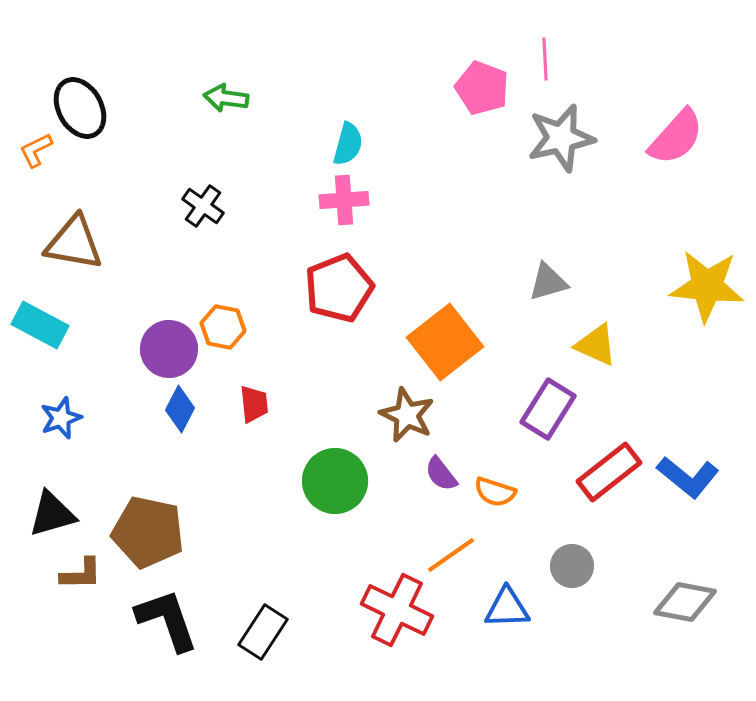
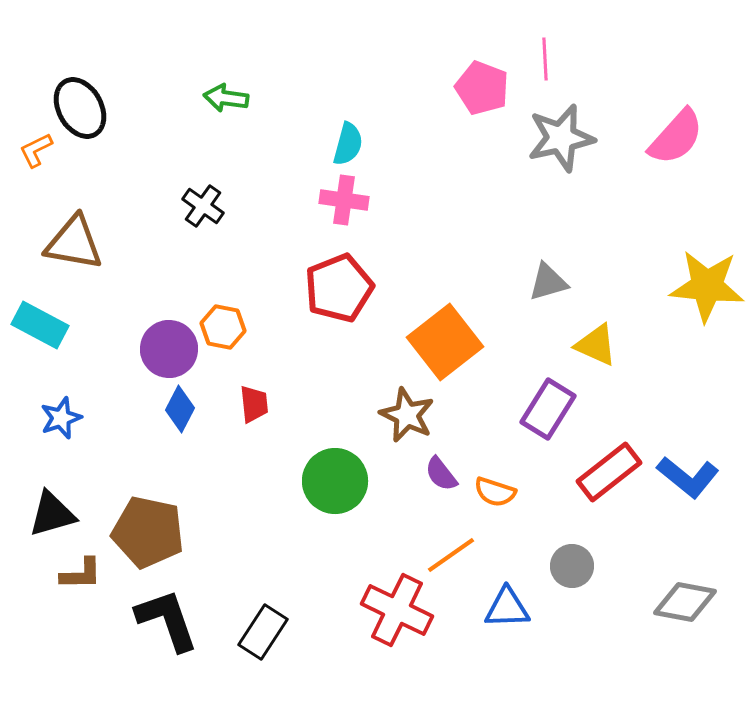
pink cross: rotated 12 degrees clockwise
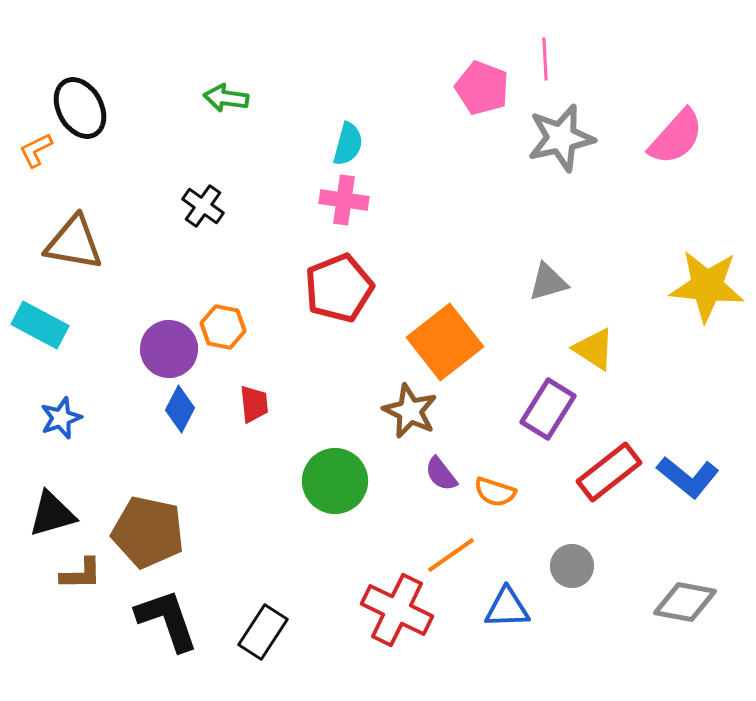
yellow triangle: moved 2 px left, 4 px down; rotated 9 degrees clockwise
brown star: moved 3 px right, 4 px up
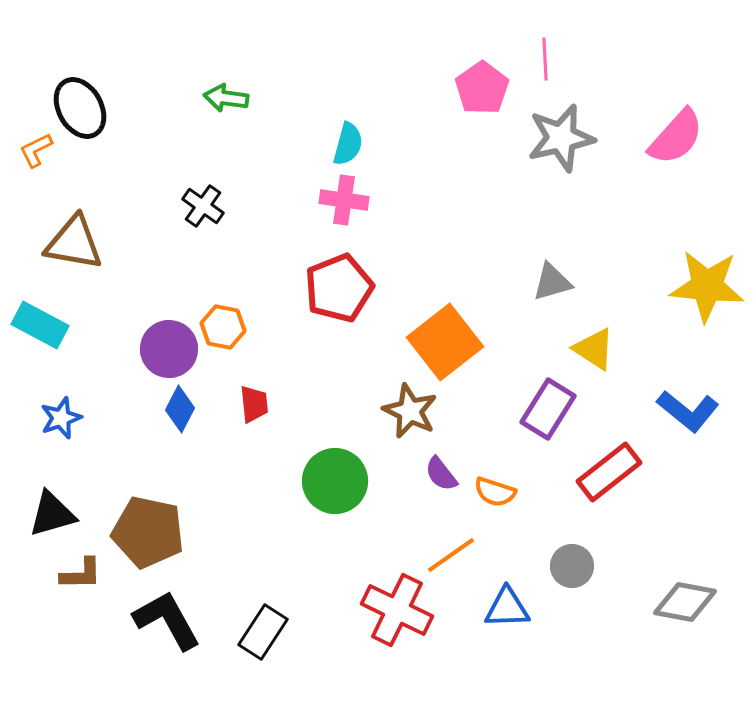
pink pentagon: rotated 16 degrees clockwise
gray triangle: moved 4 px right
blue L-shape: moved 66 px up
black L-shape: rotated 10 degrees counterclockwise
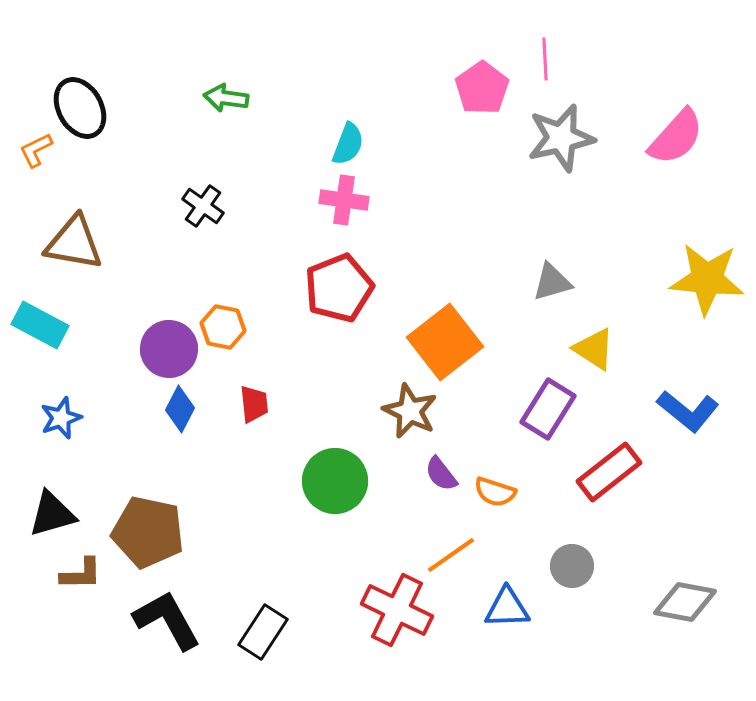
cyan semicircle: rotated 6 degrees clockwise
yellow star: moved 7 px up
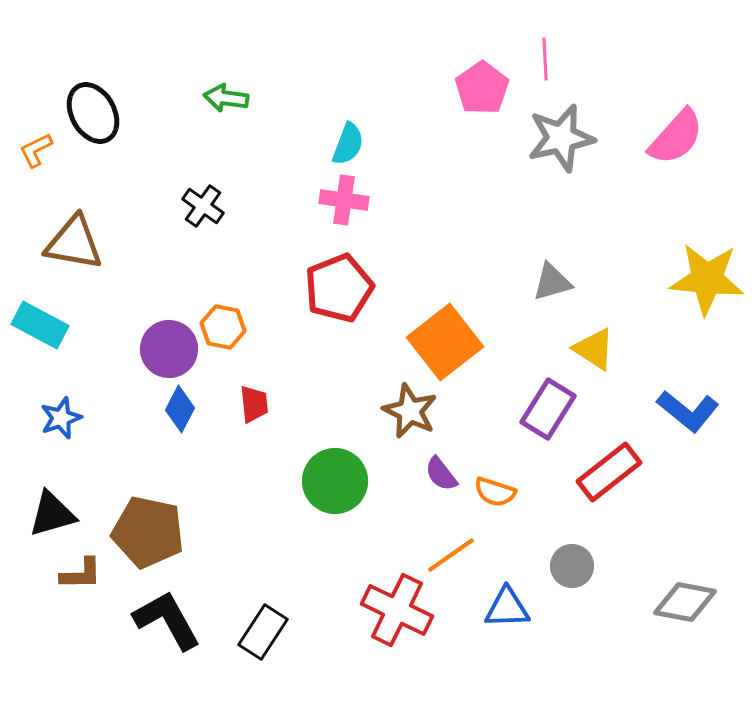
black ellipse: moved 13 px right, 5 px down
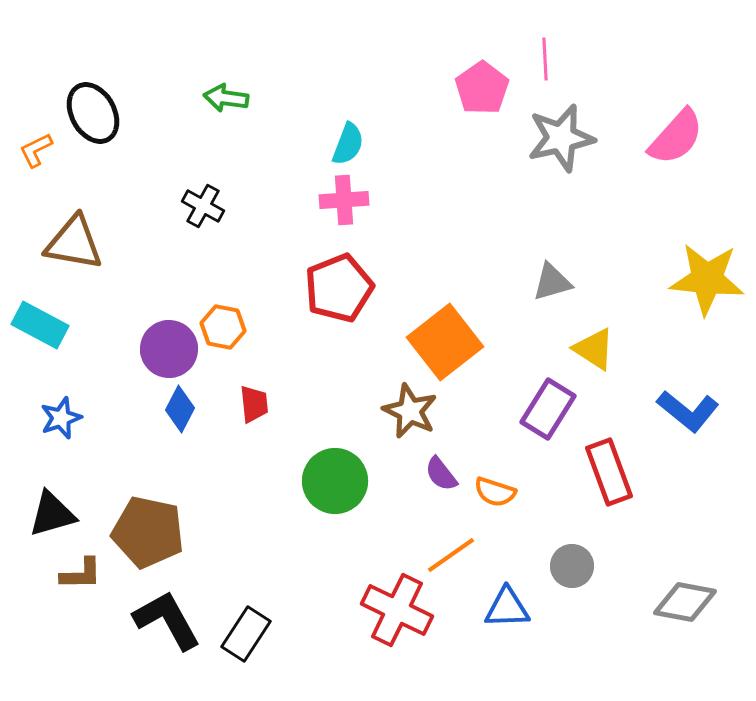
pink cross: rotated 12 degrees counterclockwise
black cross: rotated 6 degrees counterclockwise
red rectangle: rotated 72 degrees counterclockwise
black rectangle: moved 17 px left, 2 px down
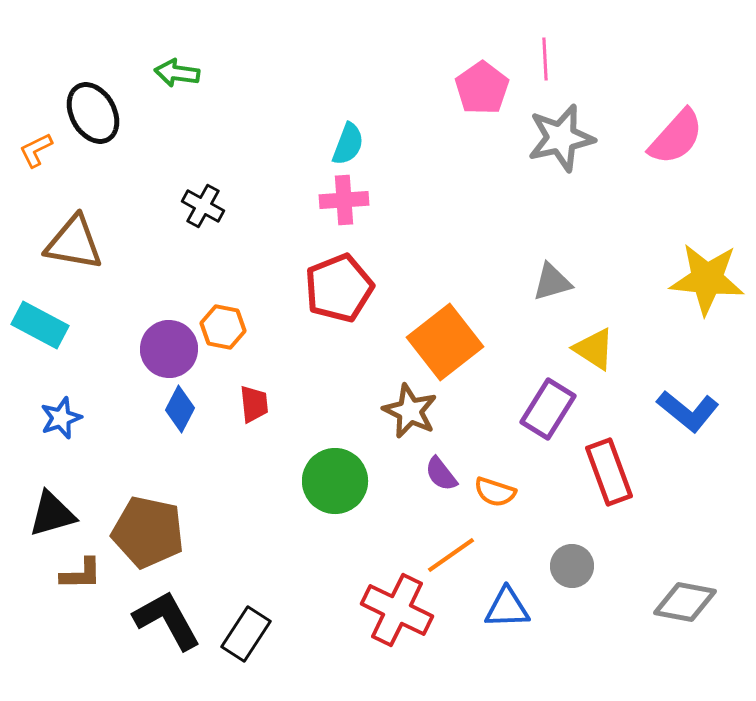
green arrow: moved 49 px left, 25 px up
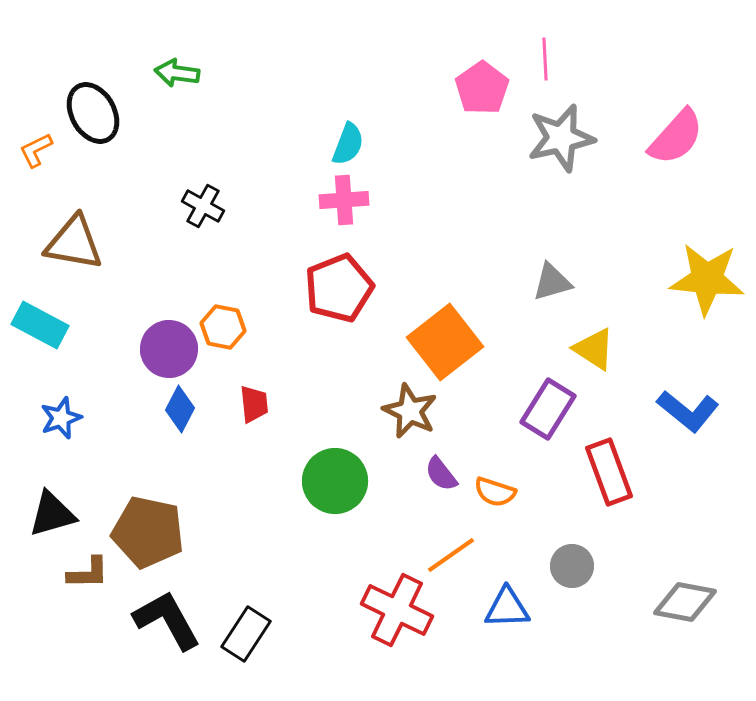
brown L-shape: moved 7 px right, 1 px up
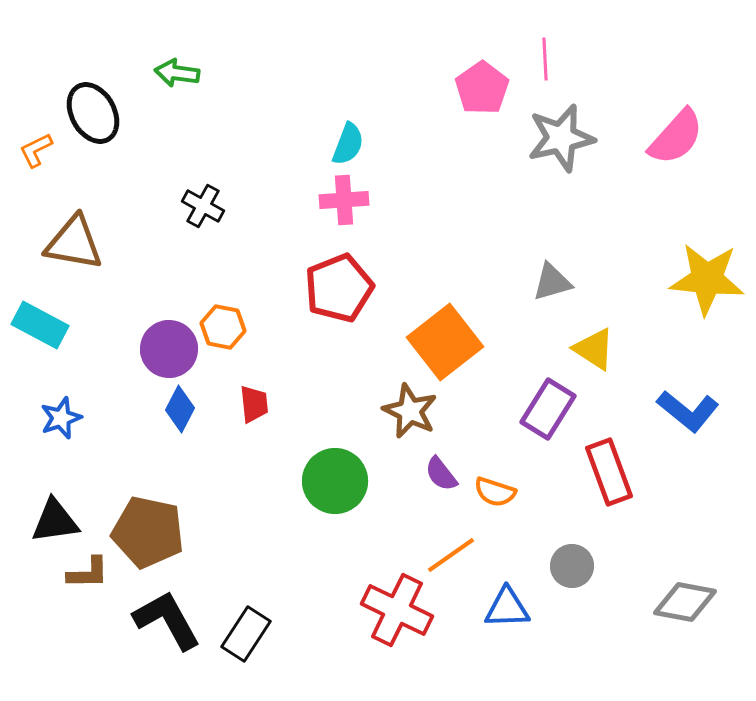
black triangle: moved 3 px right, 7 px down; rotated 8 degrees clockwise
